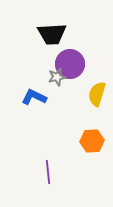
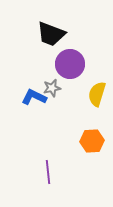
black trapezoid: moved 1 px left; rotated 24 degrees clockwise
gray star: moved 5 px left, 11 px down
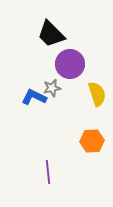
black trapezoid: rotated 24 degrees clockwise
yellow semicircle: rotated 145 degrees clockwise
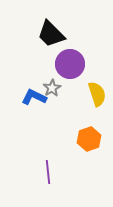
gray star: rotated 18 degrees counterclockwise
orange hexagon: moved 3 px left, 2 px up; rotated 15 degrees counterclockwise
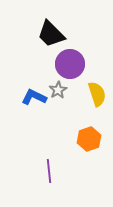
gray star: moved 6 px right, 2 px down
purple line: moved 1 px right, 1 px up
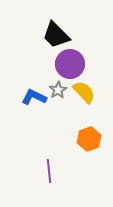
black trapezoid: moved 5 px right, 1 px down
yellow semicircle: moved 13 px left, 2 px up; rotated 25 degrees counterclockwise
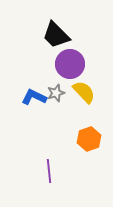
gray star: moved 2 px left, 3 px down; rotated 12 degrees clockwise
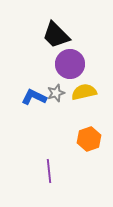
yellow semicircle: rotated 60 degrees counterclockwise
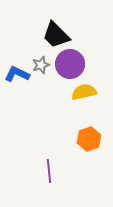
gray star: moved 15 px left, 28 px up
blue L-shape: moved 17 px left, 23 px up
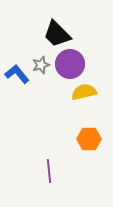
black trapezoid: moved 1 px right, 1 px up
blue L-shape: rotated 25 degrees clockwise
orange hexagon: rotated 20 degrees clockwise
